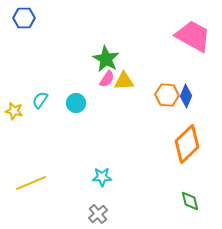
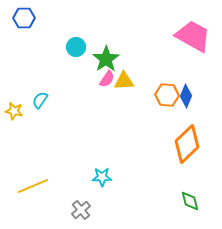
green star: rotated 8 degrees clockwise
cyan circle: moved 56 px up
yellow line: moved 2 px right, 3 px down
gray cross: moved 17 px left, 4 px up
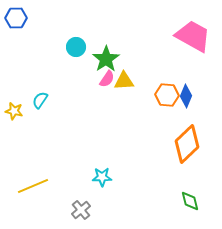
blue hexagon: moved 8 px left
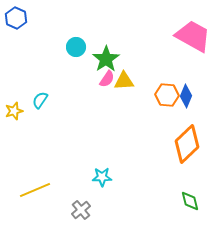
blue hexagon: rotated 25 degrees clockwise
yellow star: rotated 30 degrees counterclockwise
yellow line: moved 2 px right, 4 px down
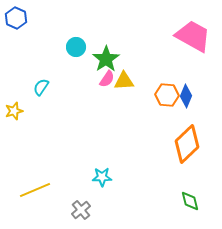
cyan semicircle: moved 1 px right, 13 px up
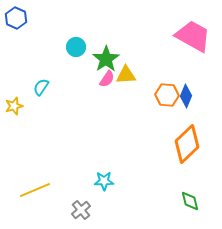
yellow triangle: moved 2 px right, 6 px up
yellow star: moved 5 px up
cyan star: moved 2 px right, 4 px down
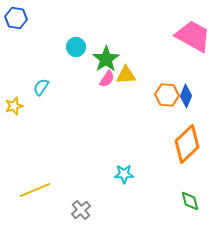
blue hexagon: rotated 15 degrees counterclockwise
cyan star: moved 20 px right, 7 px up
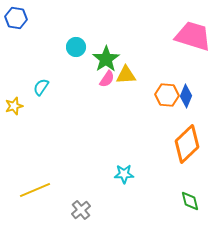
pink trapezoid: rotated 12 degrees counterclockwise
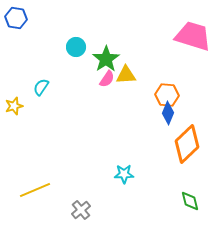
blue diamond: moved 18 px left, 17 px down
